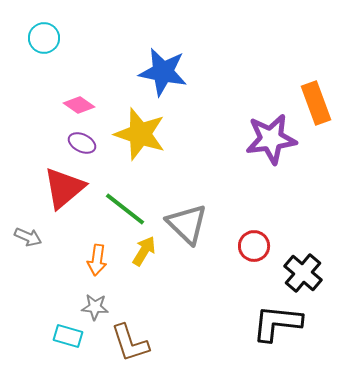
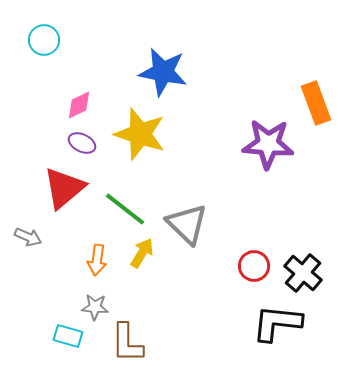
cyan circle: moved 2 px down
pink diamond: rotated 60 degrees counterclockwise
purple star: moved 3 px left, 5 px down; rotated 12 degrees clockwise
red circle: moved 20 px down
yellow arrow: moved 2 px left, 2 px down
brown L-shape: moved 3 px left; rotated 18 degrees clockwise
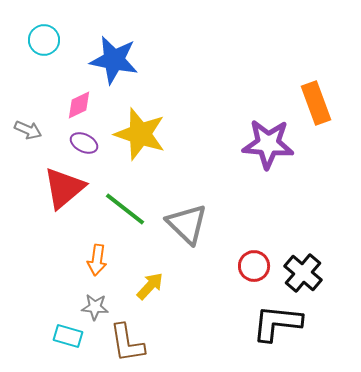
blue star: moved 49 px left, 12 px up
purple ellipse: moved 2 px right
gray arrow: moved 107 px up
yellow arrow: moved 8 px right, 33 px down; rotated 12 degrees clockwise
brown L-shape: rotated 9 degrees counterclockwise
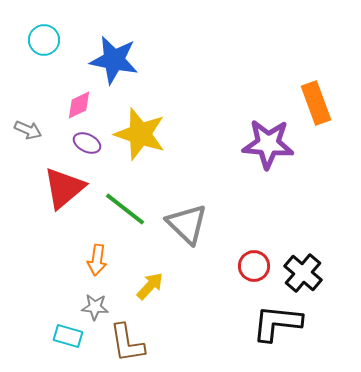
purple ellipse: moved 3 px right
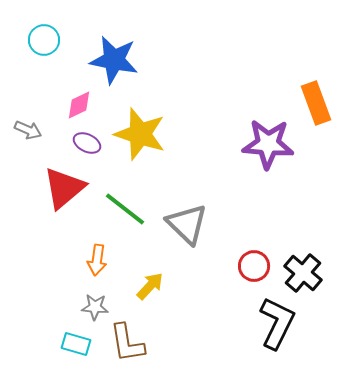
black L-shape: rotated 110 degrees clockwise
cyan rectangle: moved 8 px right, 8 px down
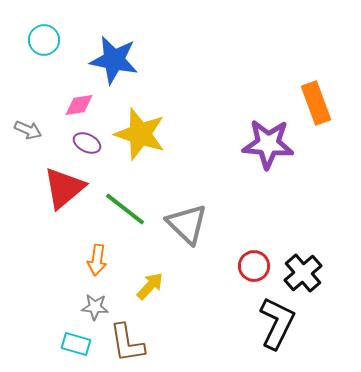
pink diamond: rotated 16 degrees clockwise
black cross: rotated 9 degrees clockwise
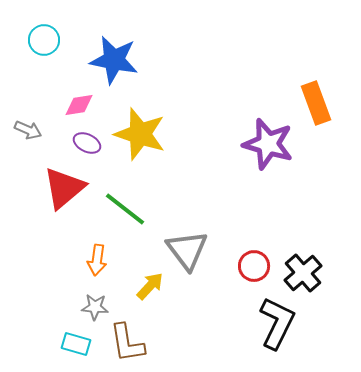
purple star: rotated 12 degrees clockwise
gray triangle: moved 26 px down; rotated 9 degrees clockwise
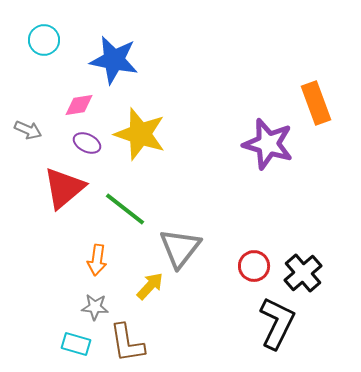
gray triangle: moved 7 px left, 2 px up; rotated 15 degrees clockwise
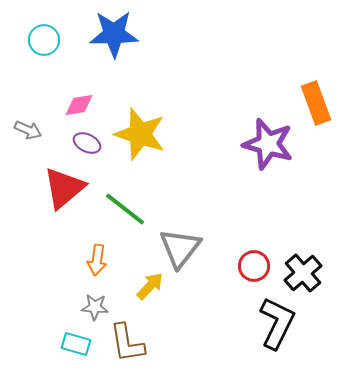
blue star: moved 26 px up; rotated 12 degrees counterclockwise
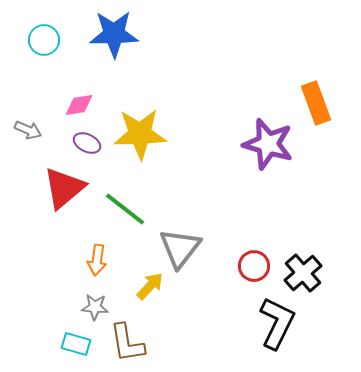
yellow star: rotated 20 degrees counterclockwise
